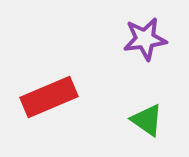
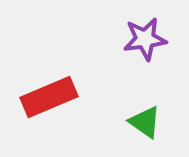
green triangle: moved 2 px left, 2 px down
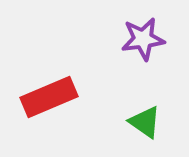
purple star: moved 2 px left
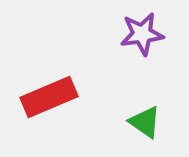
purple star: moved 1 px left, 5 px up
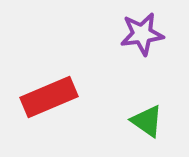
green triangle: moved 2 px right, 1 px up
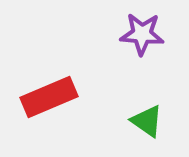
purple star: rotated 12 degrees clockwise
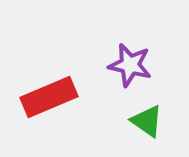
purple star: moved 12 px left, 31 px down; rotated 9 degrees clockwise
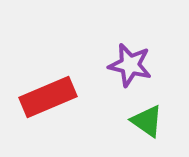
red rectangle: moved 1 px left
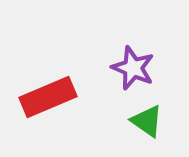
purple star: moved 3 px right, 3 px down; rotated 9 degrees clockwise
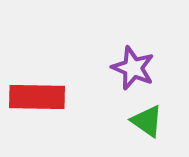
red rectangle: moved 11 px left; rotated 24 degrees clockwise
